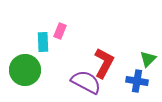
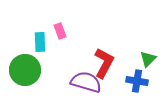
pink rectangle: rotated 42 degrees counterclockwise
cyan rectangle: moved 3 px left
purple semicircle: rotated 12 degrees counterclockwise
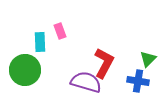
blue cross: moved 1 px right
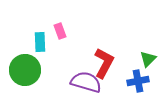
blue cross: rotated 20 degrees counterclockwise
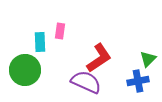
pink rectangle: rotated 28 degrees clockwise
red L-shape: moved 5 px left, 5 px up; rotated 28 degrees clockwise
purple semicircle: rotated 8 degrees clockwise
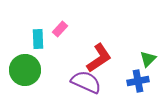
pink rectangle: moved 2 px up; rotated 35 degrees clockwise
cyan rectangle: moved 2 px left, 3 px up
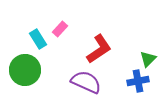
cyan rectangle: rotated 30 degrees counterclockwise
red L-shape: moved 9 px up
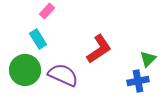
pink rectangle: moved 13 px left, 18 px up
purple semicircle: moved 23 px left, 7 px up
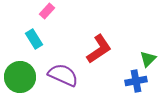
cyan rectangle: moved 4 px left
green circle: moved 5 px left, 7 px down
blue cross: moved 2 px left
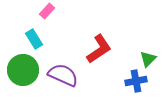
green circle: moved 3 px right, 7 px up
